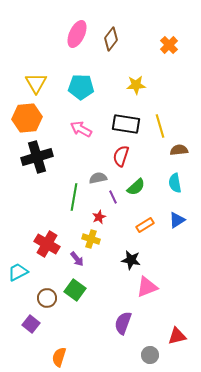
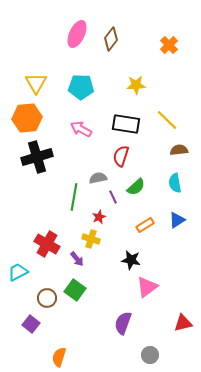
yellow line: moved 7 px right, 6 px up; rotated 30 degrees counterclockwise
pink triangle: rotated 15 degrees counterclockwise
red triangle: moved 6 px right, 13 px up
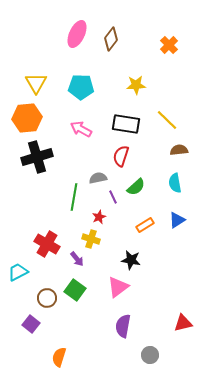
pink triangle: moved 29 px left
purple semicircle: moved 3 px down; rotated 10 degrees counterclockwise
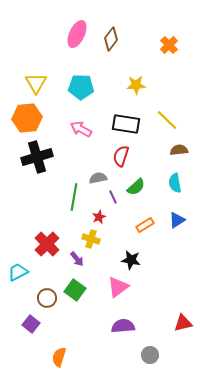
red cross: rotated 15 degrees clockwise
purple semicircle: rotated 75 degrees clockwise
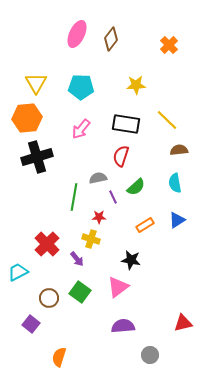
pink arrow: rotated 80 degrees counterclockwise
red star: rotated 24 degrees clockwise
green square: moved 5 px right, 2 px down
brown circle: moved 2 px right
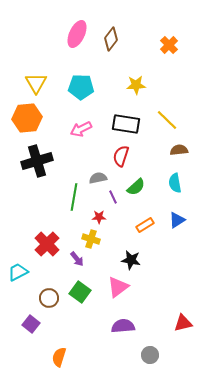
pink arrow: rotated 25 degrees clockwise
black cross: moved 4 px down
